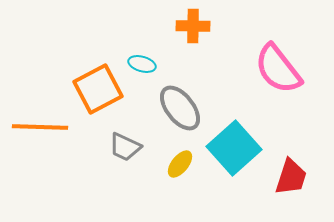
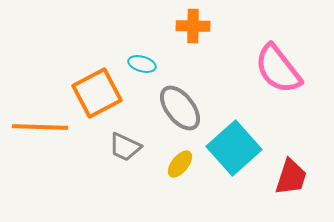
orange square: moved 1 px left, 4 px down
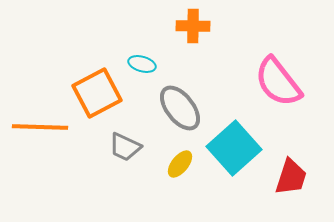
pink semicircle: moved 13 px down
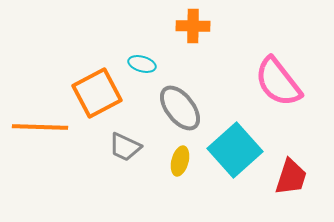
cyan square: moved 1 px right, 2 px down
yellow ellipse: moved 3 px up; rotated 24 degrees counterclockwise
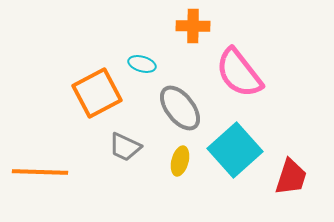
pink semicircle: moved 39 px left, 9 px up
orange line: moved 45 px down
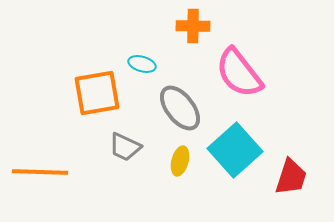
orange square: rotated 18 degrees clockwise
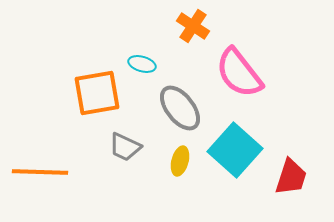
orange cross: rotated 32 degrees clockwise
cyan square: rotated 6 degrees counterclockwise
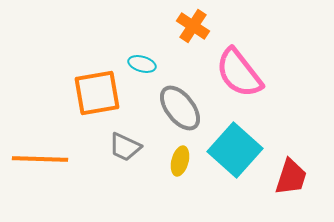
orange line: moved 13 px up
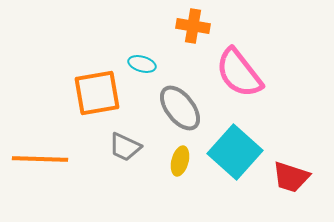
orange cross: rotated 24 degrees counterclockwise
cyan square: moved 2 px down
red trapezoid: rotated 90 degrees clockwise
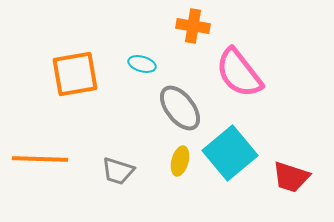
orange square: moved 22 px left, 19 px up
gray trapezoid: moved 7 px left, 24 px down; rotated 8 degrees counterclockwise
cyan square: moved 5 px left, 1 px down; rotated 8 degrees clockwise
